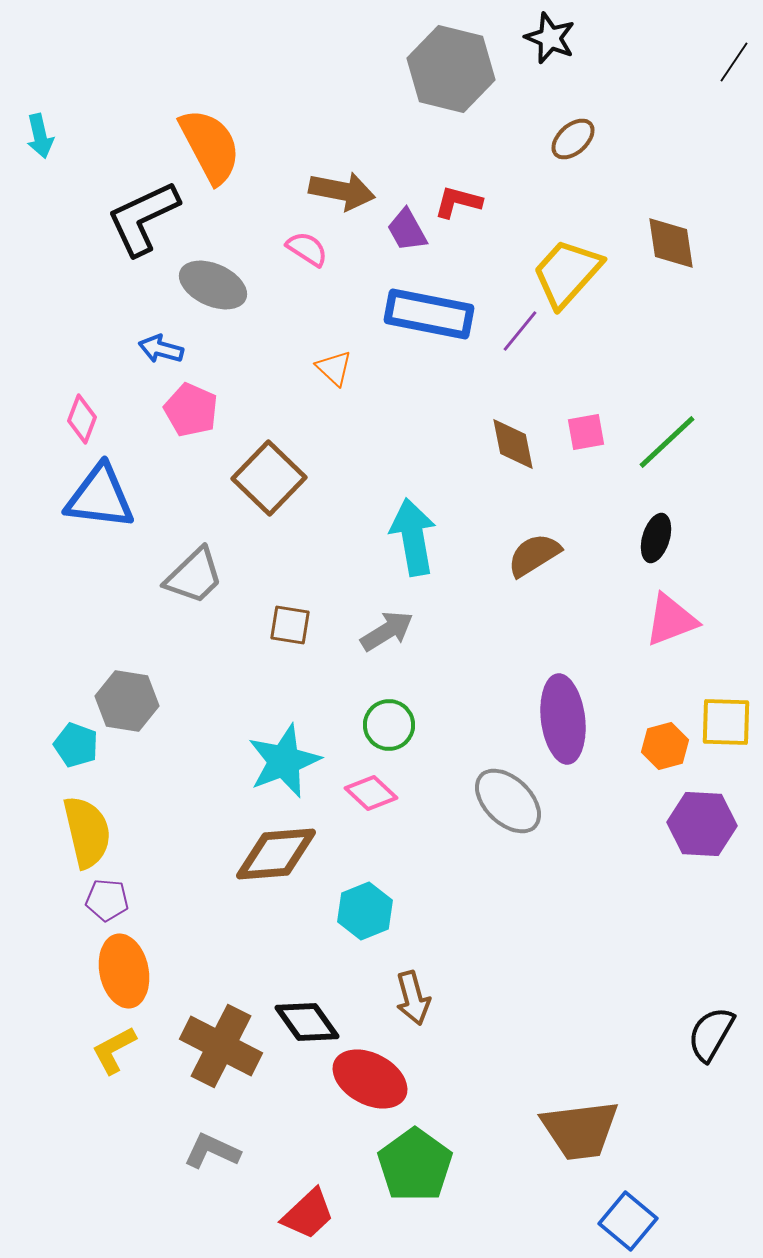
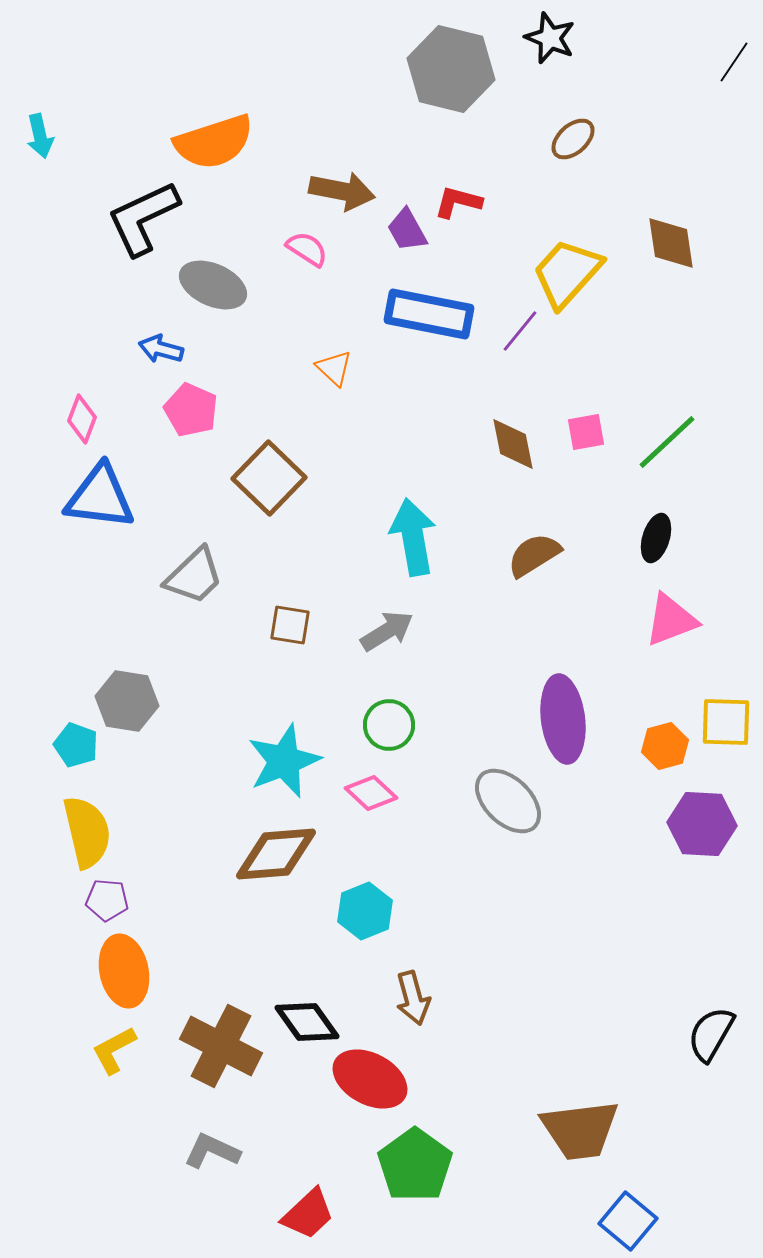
orange semicircle at (210, 146): moved 4 px right, 4 px up; rotated 100 degrees clockwise
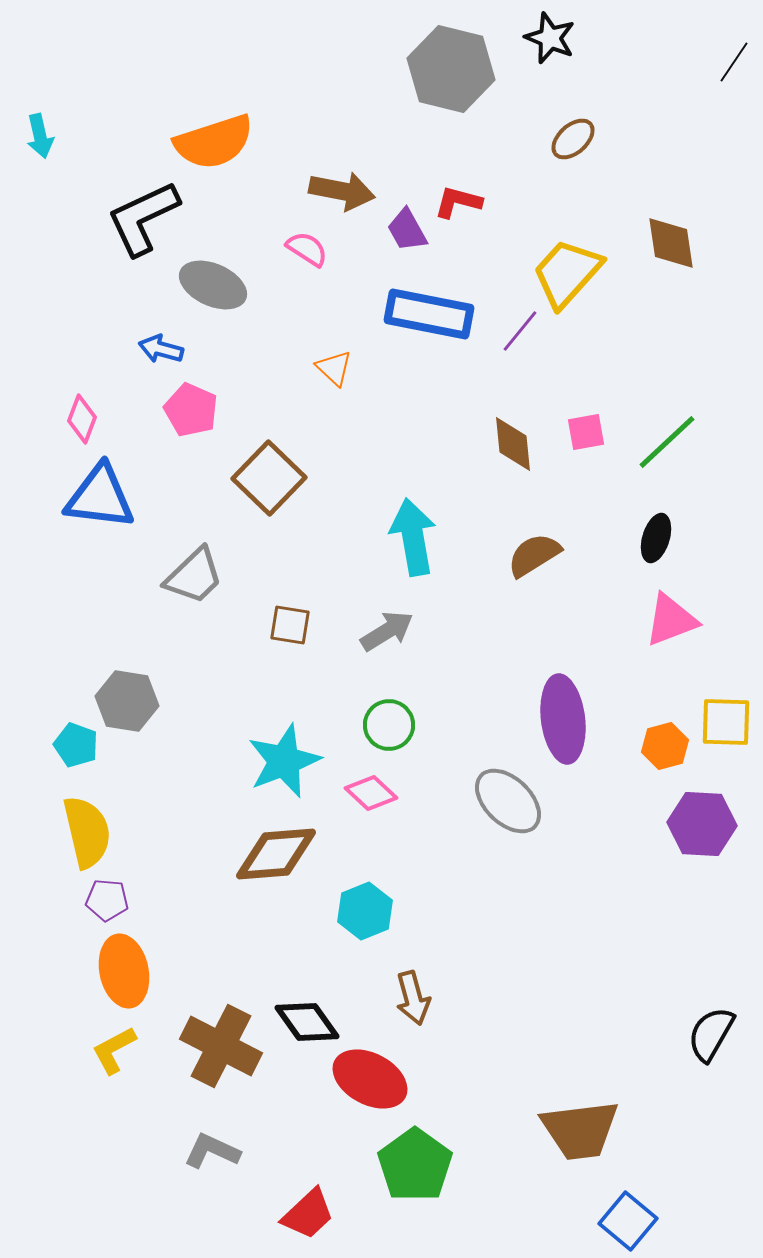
brown diamond at (513, 444): rotated 6 degrees clockwise
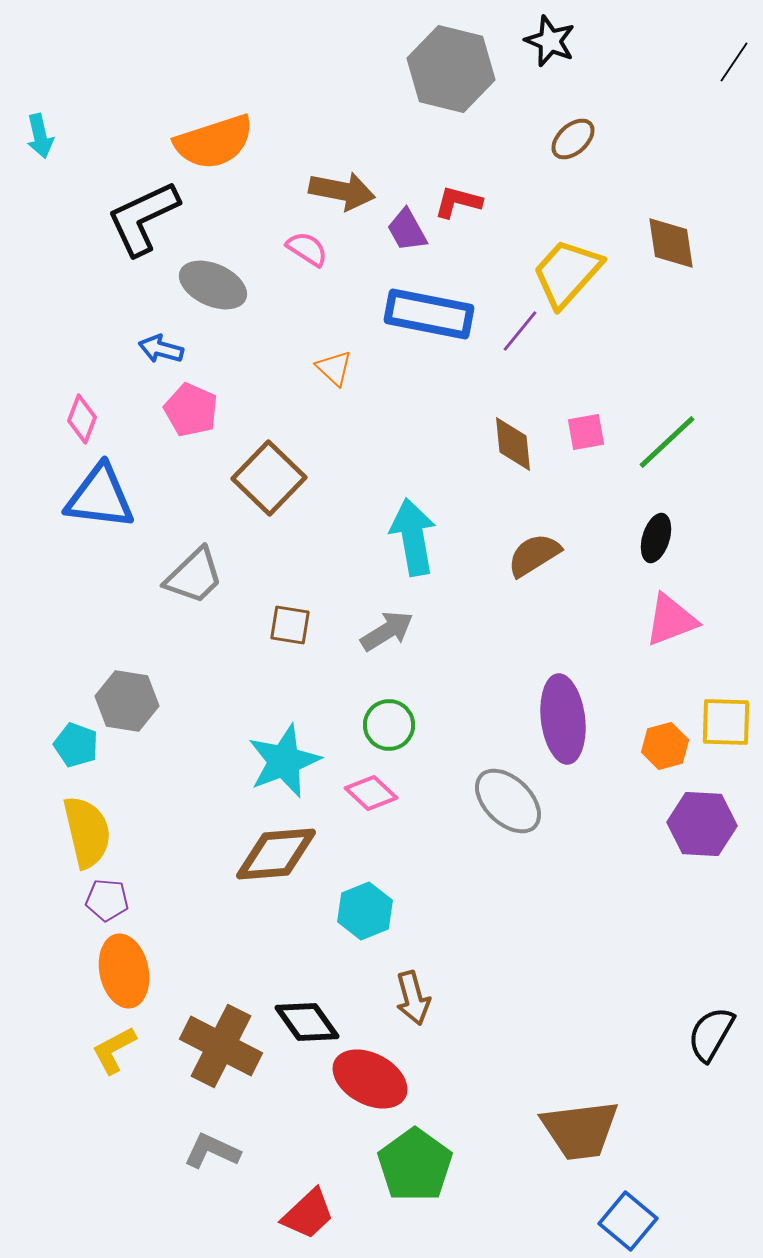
black star at (550, 38): moved 3 px down
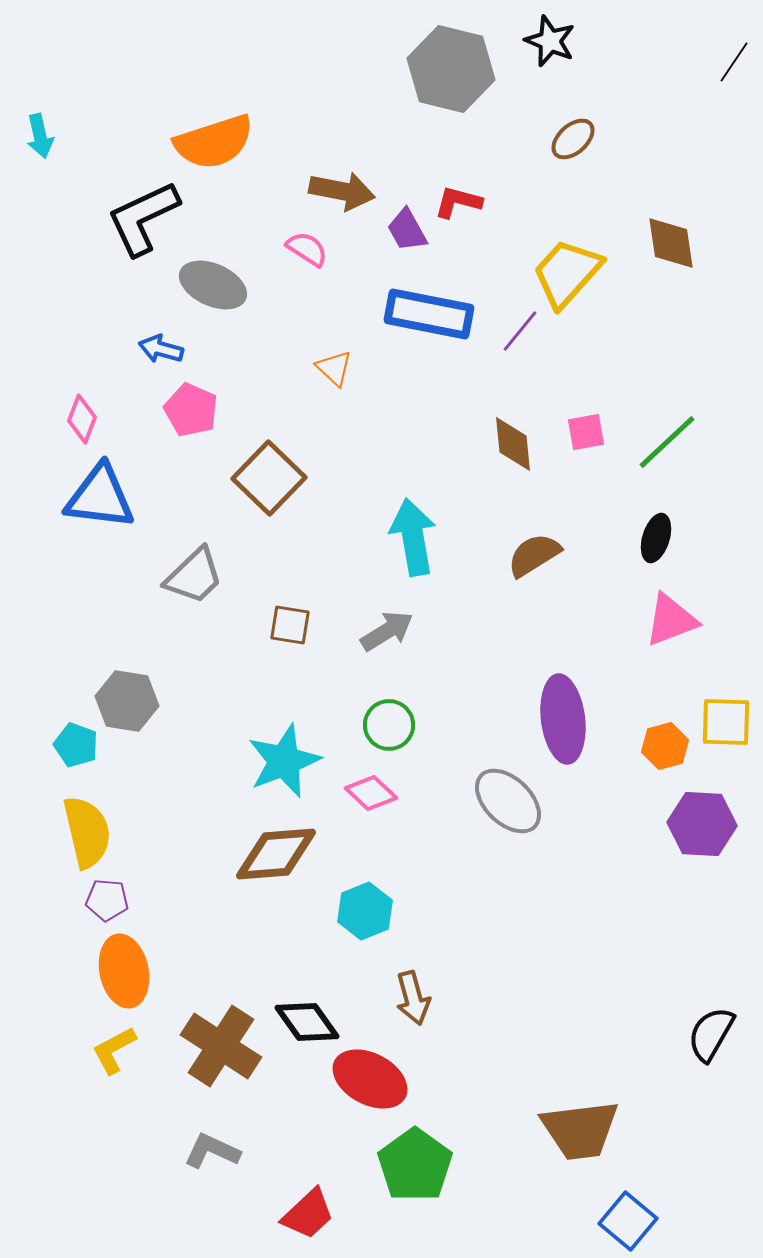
brown cross at (221, 1046): rotated 6 degrees clockwise
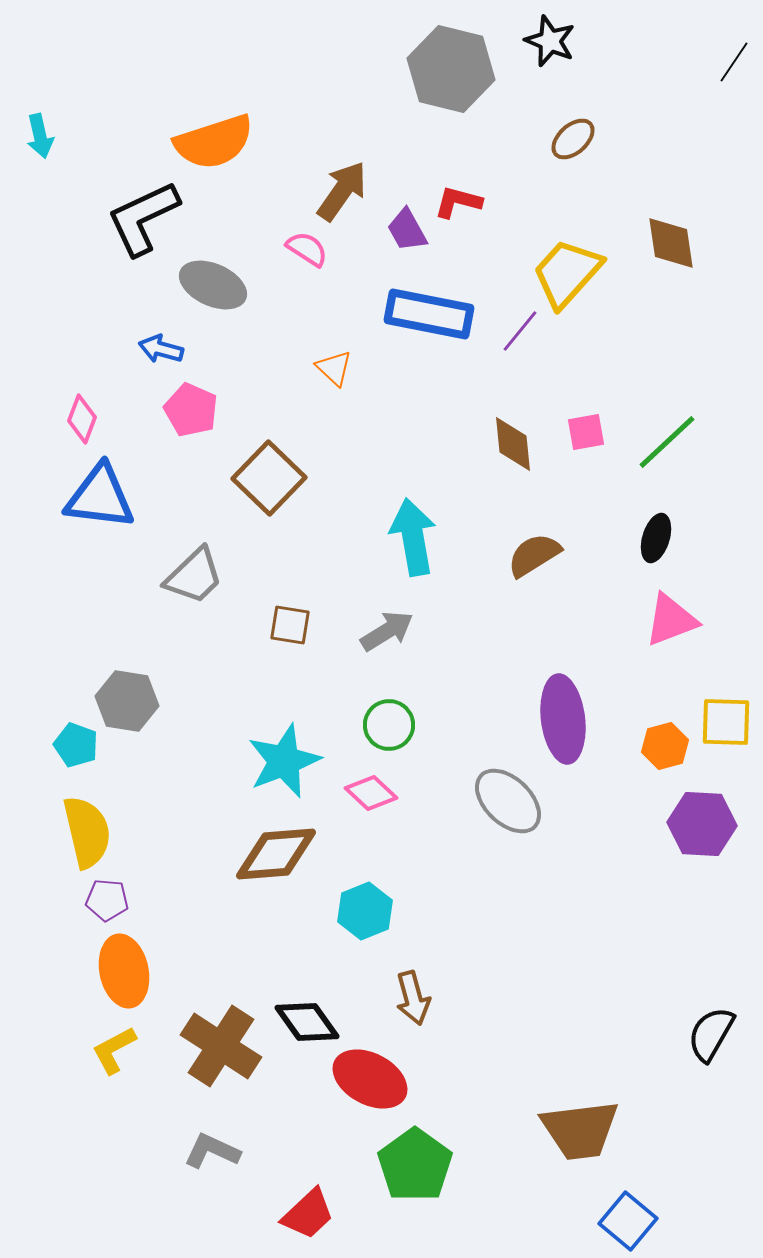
brown arrow at (342, 191): rotated 66 degrees counterclockwise
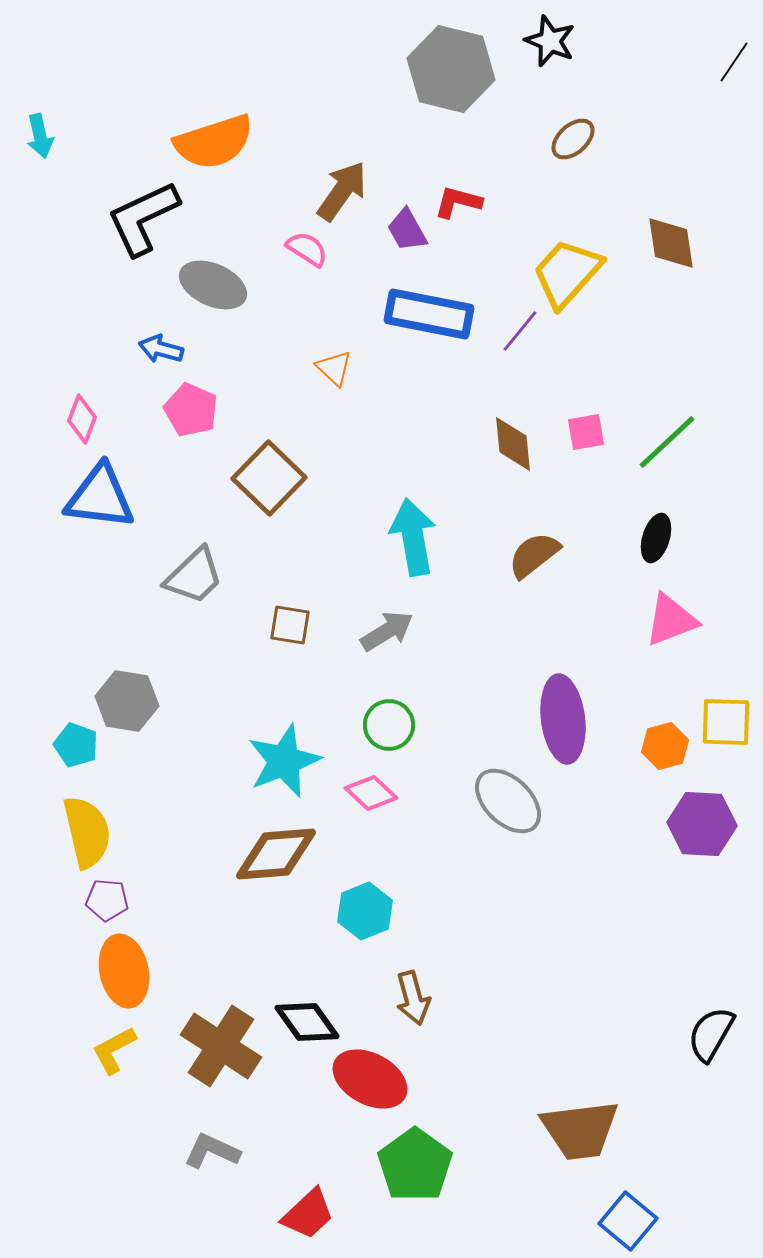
brown semicircle at (534, 555): rotated 6 degrees counterclockwise
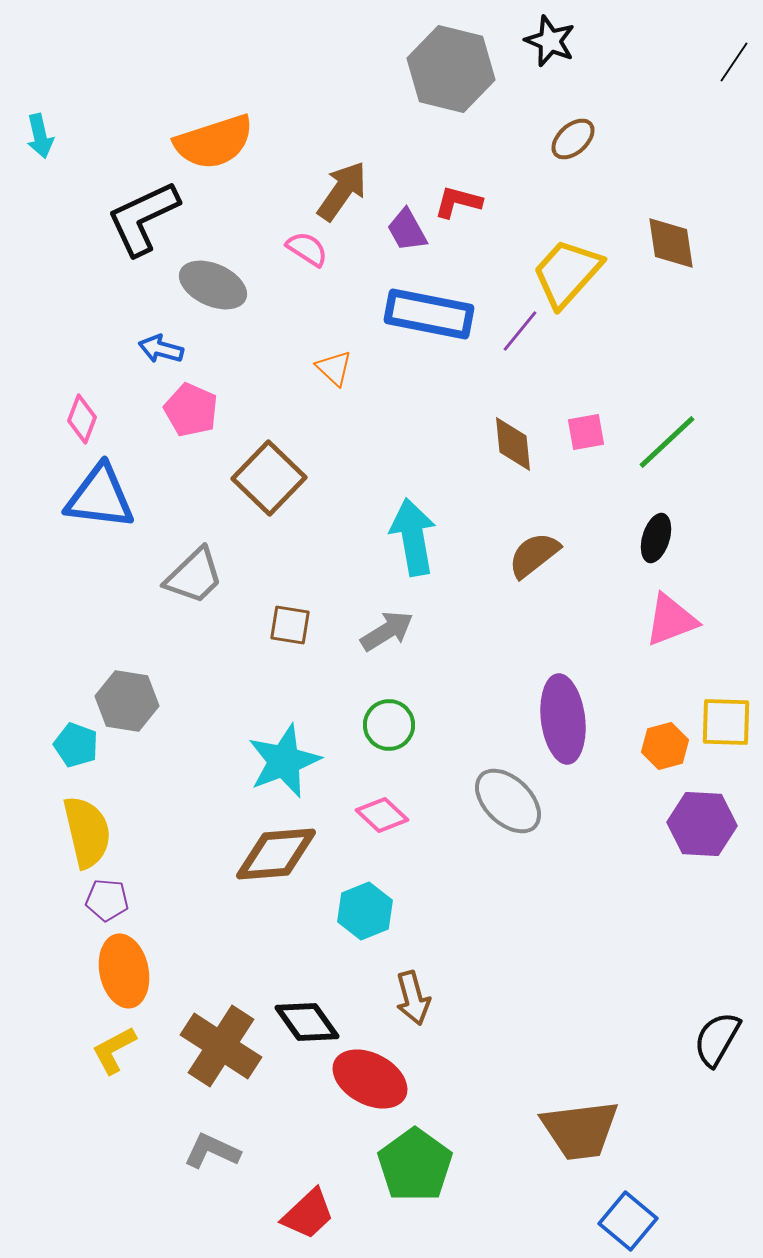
pink diamond at (371, 793): moved 11 px right, 22 px down
black semicircle at (711, 1034): moved 6 px right, 5 px down
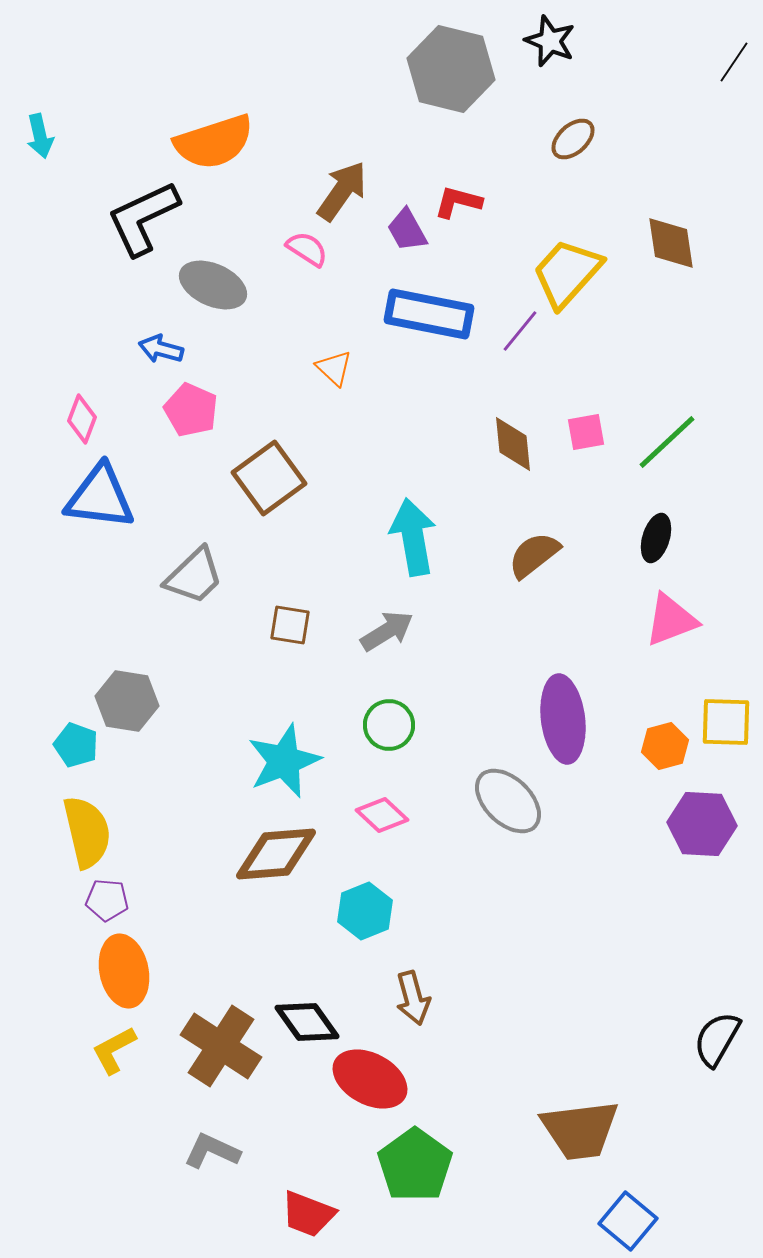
brown square at (269, 478): rotated 10 degrees clockwise
red trapezoid at (308, 1214): rotated 64 degrees clockwise
